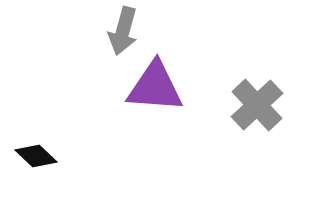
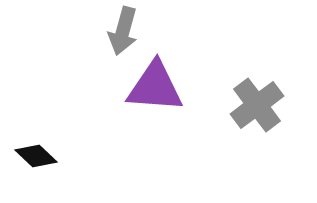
gray cross: rotated 6 degrees clockwise
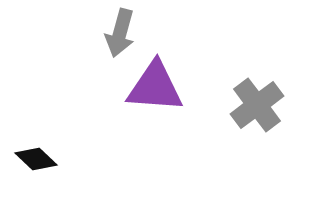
gray arrow: moved 3 px left, 2 px down
black diamond: moved 3 px down
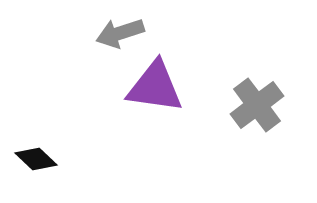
gray arrow: rotated 57 degrees clockwise
purple triangle: rotated 4 degrees clockwise
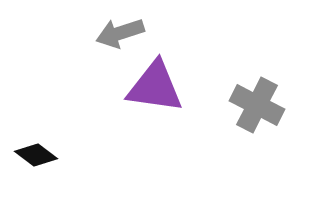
gray cross: rotated 26 degrees counterclockwise
black diamond: moved 4 px up; rotated 6 degrees counterclockwise
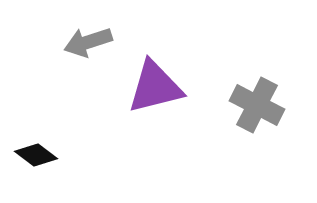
gray arrow: moved 32 px left, 9 px down
purple triangle: rotated 22 degrees counterclockwise
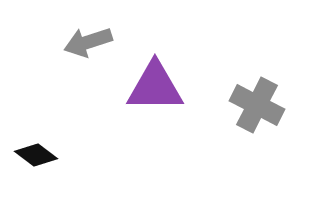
purple triangle: rotated 14 degrees clockwise
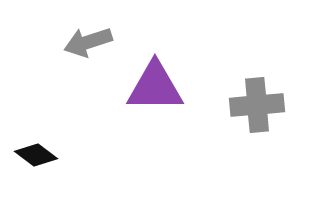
gray cross: rotated 32 degrees counterclockwise
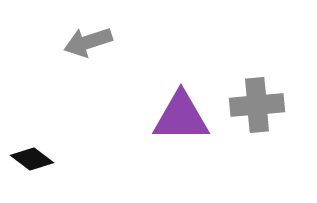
purple triangle: moved 26 px right, 30 px down
black diamond: moved 4 px left, 4 px down
